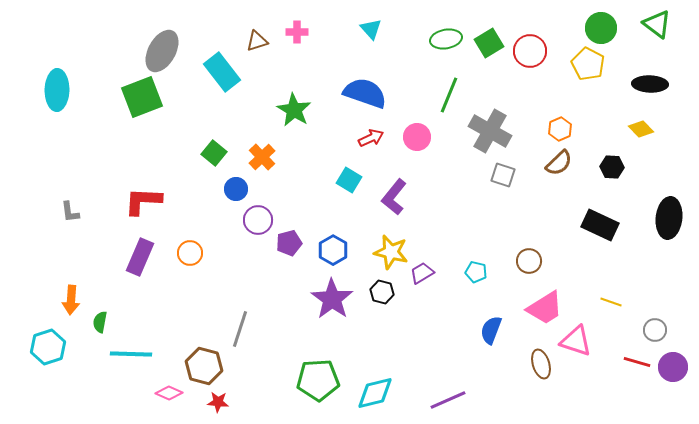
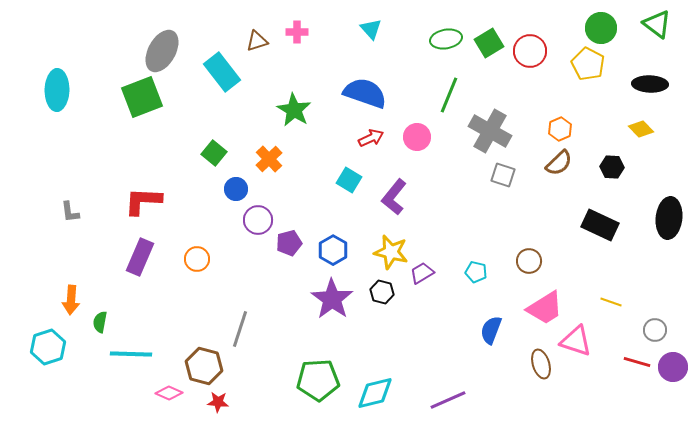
orange cross at (262, 157): moved 7 px right, 2 px down
orange circle at (190, 253): moved 7 px right, 6 px down
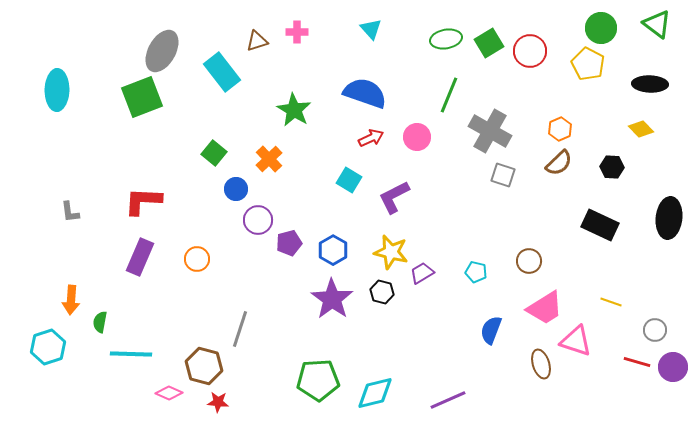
purple L-shape at (394, 197): rotated 24 degrees clockwise
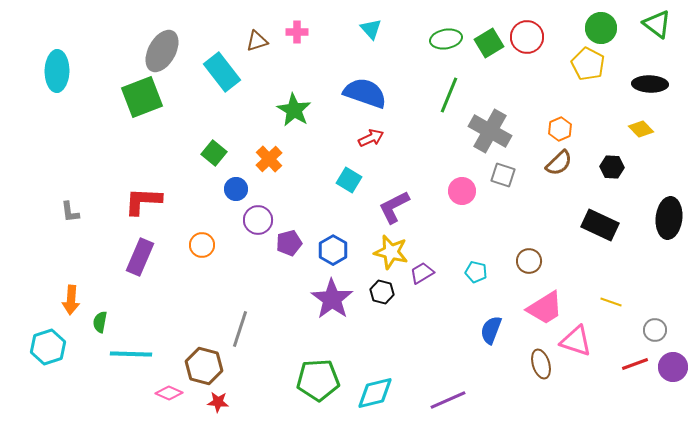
red circle at (530, 51): moved 3 px left, 14 px up
cyan ellipse at (57, 90): moved 19 px up
pink circle at (417, 137): moved 45 px right, 54 px down
purple L-shape at (394, 197): moved 10 px down
orange circle at (197, 259): moved 5 px right, 14 px up
red line at (637, 362): moved 2 px left, 2 px down; rotated 36 degrees counterclockwise
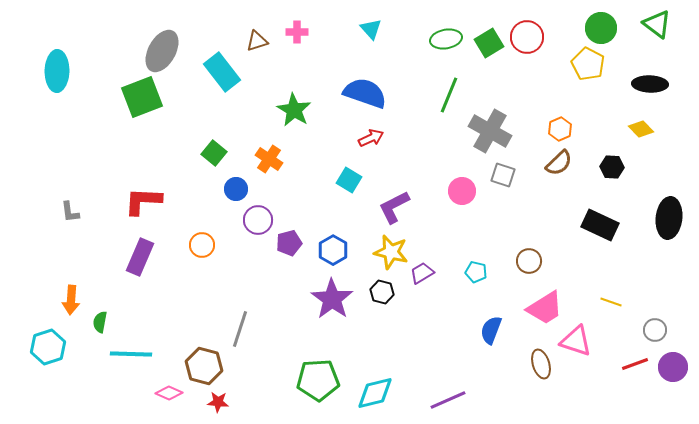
orange cross at (269, 159): rotated 12 degrees counterclockwise
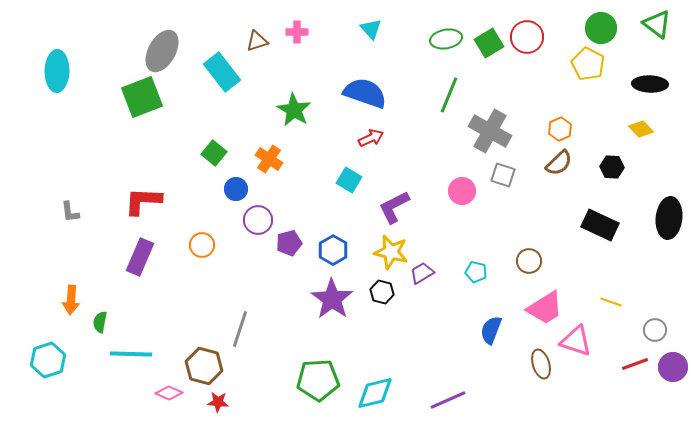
cyan hexagon at (48, 347): moved 13 px down
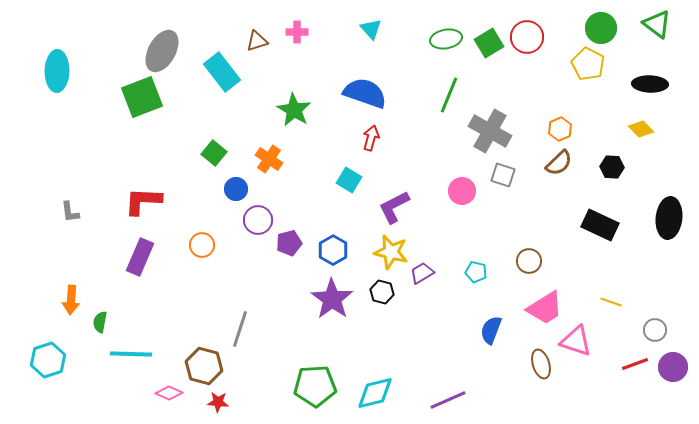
red arrow at (371, 138): rotated 50 degrees counterclockwise
green pentagon at (318, 380): moved 3 px left, 6 px down
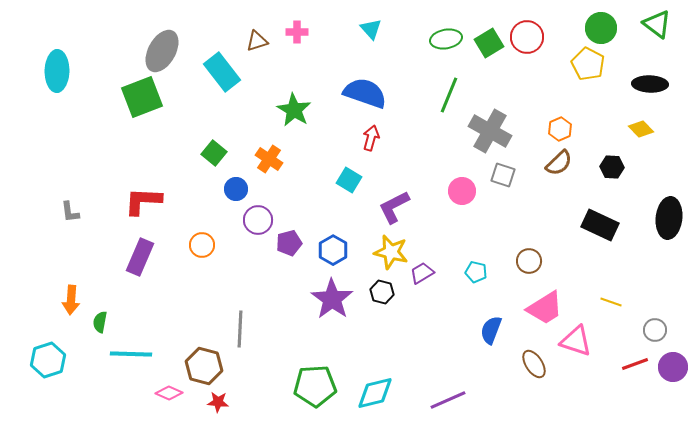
gray line at (240, 329): rotated 15 degrees counterclockwise
brown ellipse at (541, 364): moved 7 px left; rotated 16 degrees counterclockwise
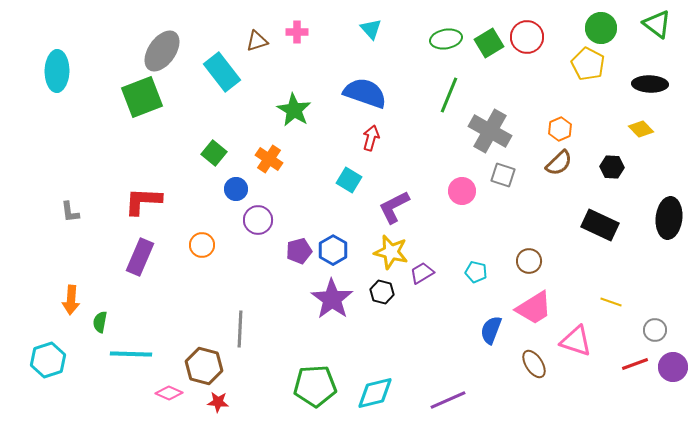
gray ellipse at (162, 51): rotated 6 degrees clockwise
purple pentagon at (289, 243): moved 10 px right, 8 px down
pink trapezoid at (545, 308): moved 11 px left
